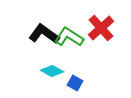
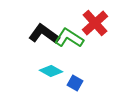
red cross: moved 6 px left, 5 px up
green L-shape: moved 1 px down
cyan diamond: moved 1 px left
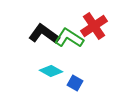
red cross: moved 1 px left, 3 px down; rotated 8 degrees clockwise
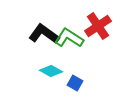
red cross: moved 4 px right
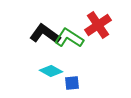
red cross: moved 1 px up
black L-shape: moved 1 px right
blue square: moved 3 px left; rotated 35 degrees counterclockwise
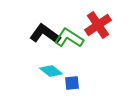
cyan diamond: rotated 10 degrees clockwise
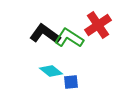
blue square: moved 1 px left, 1 px up
